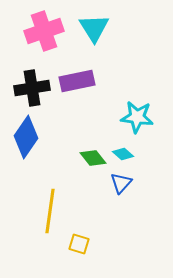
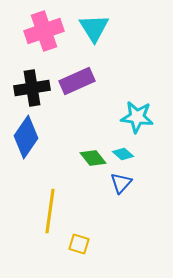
purple rectangle: rotated 12 degrees counterclockwise
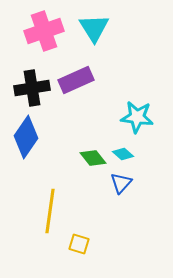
purple rectangle: moved 1 px left, 1 px up
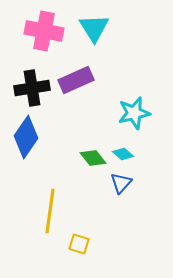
pink cross: rotated 30 degrees clockwise
cyan star: moved 3 px left, 4 px up; rotated 20 degrees counterclockwise
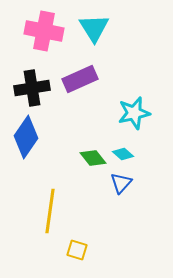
purple rectangle: moved 4 px right, 1 px up
yellow square: moved 2 px left, 6 px down
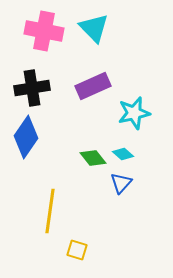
cyan triangle: rotated 12 degrees counterclockwise
purple rectangle: moved 13 px right, 7 px down
